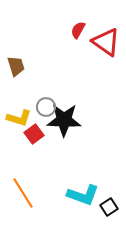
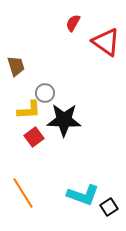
red semicircle: moved 5 px left, 7 px up
gray circle: moved 1 px left, 14 px up
yellow L-shape: moved 10 px right, 8 px up; rotated 20 degrees counterclockwise
red square: moved 3 px down
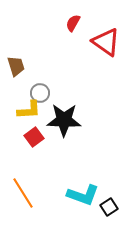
gray circle: moved 5 px left
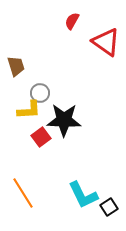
red semicircle: moved 1 px left, 2 px up
red square: moved 7 px right
cyan L-shape: rotated 44 degrees clockwise
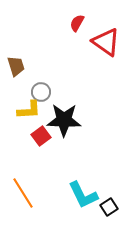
red semicircle: moved 5 px right, 2 px down
gray circle: moved 1 px right, 1 px up
red square: moved 1 px up
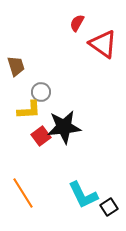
red triangle: moved 3 px left, 2 px down
black star: moved 7 px down; rotated 8 degrees counterclockwise
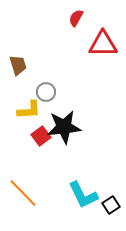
red semicircle: moved 1 px left, 5 px up
red triangle: rotated 36 degrees counterclockwise
brown trapezoid: moved 2 px right, 1 px up
gray circle: moved 5 px right
orange line: rotated 12 degrees counterclockwise
black square: moved 2 px right, 2 px up
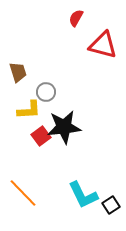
red triangle: moved 1 px down; rotated 16 degrees clockwise
brown trapezoid: moved 7 px down
